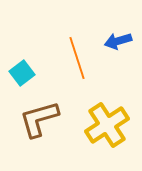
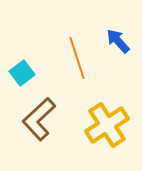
blue arrow: rotated 64 degrees clockwise
brown L-shape: rotated 27 degrees counterclockwise
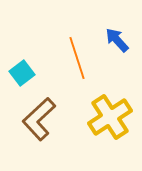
blue arrow: moved 1 px left, 1 px up
yellow cross: moved 3 px right, 8 px up
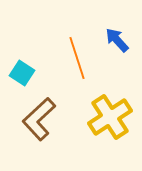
cyan square: rotated 20 degrees counterclockwise
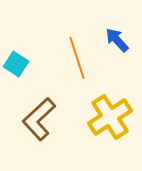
cyan square: moved 6 px left, 9 px up
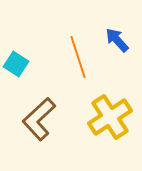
orange line: moved 1 px right, 1 px up
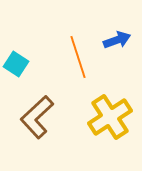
blue arrow: rotated 112 degrees clockwise
brown L-shape: moved 2 px left, 2 px up
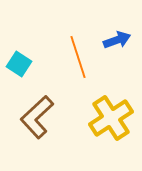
cyan square: moved 3 px right
yellow cross: moved 1 px right, 1 px down
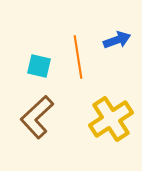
orange line: rotated 9 degrees clockwise
cyan square: moved 20 px right, 2 px down; rotated 20 degrees counterclockwise
yellow cross: moved 1 px down
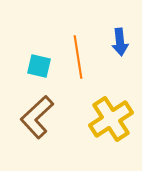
blue arrow: moved 3 px right, 2 px down; rotated 104 degrees clockwise
